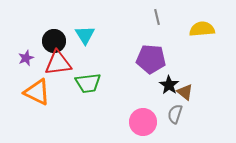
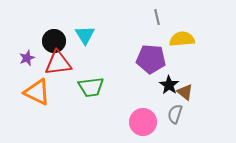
yellow semicircle: moved 20 px left, 10 px down
purple star: moved 1 px right
green trapezoid: moved 3 px right, 4 px down
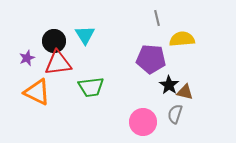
gray line: moved 1 px down
brown triangle: rotated 24 degrees counterclockwise
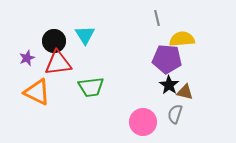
purple pentagon: moved 16 px right
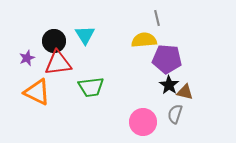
yellow semicircle: moved 38 px left, 1 px down
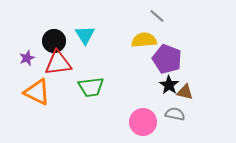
gray line: moved 2 px up; rotated 35 degrees counterclockwise
purple pentagon: rotated 16 degrees clockwise
gray semicircle: rotated 84 degrees clockwise
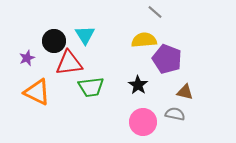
gray line: moved 2 px left, 4 px up
red triangle: moved 11 px right
black star: moved 31 px left
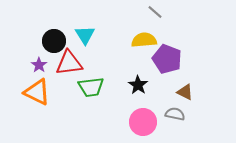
purple star: moved 12 px right, 7 px down; rotated 14 degrees counterclockwise
brown triangle: rotated 12 degrees clockwise
